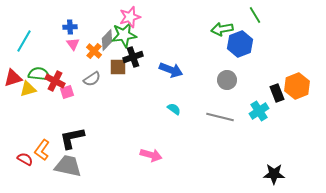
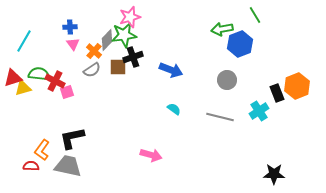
gray semicircle: moved 9 px up
yellow triangle: moved 5 px left, 1 px up
red semicircle: moved 6 px right, 7 px down; rotated 28 degrees counterclockwise
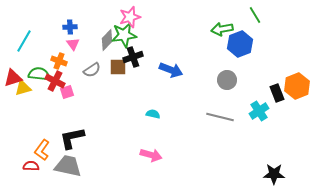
orange cross: moved 35 px left, 10 px down; rotated 21 degrees counterclockwise
cyan semicircle: moved 21 px left, 5 px down; rotated 24 degrees counterclockwise
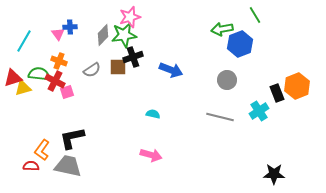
gray diamond: moved 4 px left, 5 px up
pink triangle: moved 15 px left, 10 px up
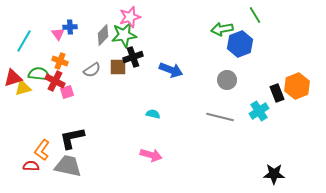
orange cross: moved 1 px right
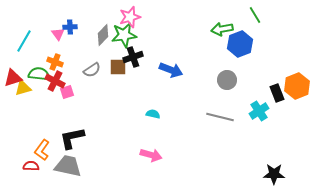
orange cross: moved 5 px left, 1 px down
